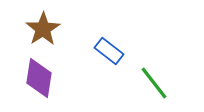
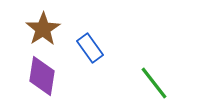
blue rectangle: moved 19 px left, 3 px up; rotated 16 degrees clockwise
purple diamond: moved 3 px right, 2 px up
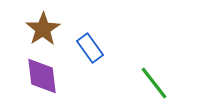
purple diamond: rotated 15 degrees counterclockwise
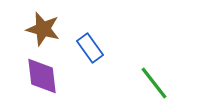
brown star: rotated 24 degrees counterclockwise
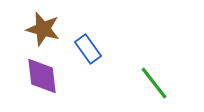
blue rectangle: moved 2 px left, 1 px down
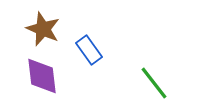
brown star: rotated 8 degrees clockwise
blue rectangle: moved 1 px right, 1 px down
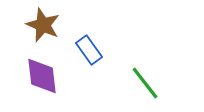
brown star: moved 4 px up
green line: moved 9 px left
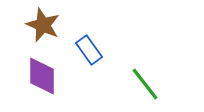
purple diamond: rotated 6 degrees clockwise
green line: moved 1 px down
